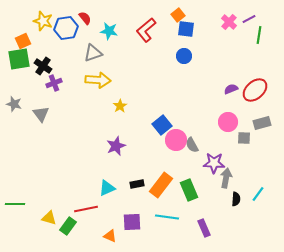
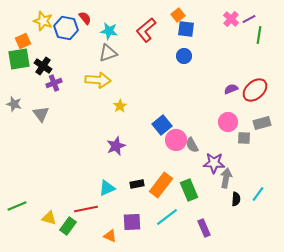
pink cross at (229, 22): moved 2 px right, 3 px up
blue hexagon at (66, 28): rotated 20 degrees clockwise
gray triangle at (93, 53): moved 15 px right
green line at (15, 204): moved 2 px right, 2 px down; rotated 24 degrees counterclockwise
cyan line at (167, 217): rotated 45 degrees counterclockwise
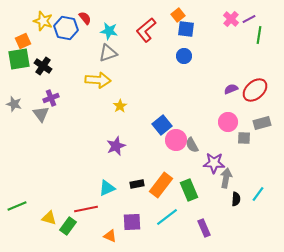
purple cross at (54, 83): moved 3 px left, 15 px down
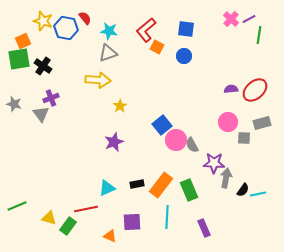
orange square at (178, 15): moved 21 px left, 32 px down; rotated 24 degrees counterclockwise
purple semicircle at (231, 89): rotated 16 degrees clockwise
purple star at (116, 146): moved 2 px left, 4 px up
cyan line at (258, 194): rotated 42 degrees clockwise
black semicircle at (236, 199): moved 7 px right, 9 px up; rotated 32 degrees clockwise
cyan line at (167, 217): rotated 50 degrees counterclockwise
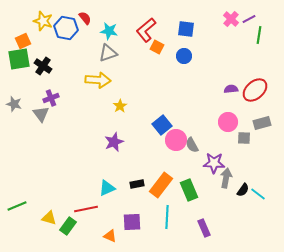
cyan line at (258, 194): rotated 49 degrees clockwise
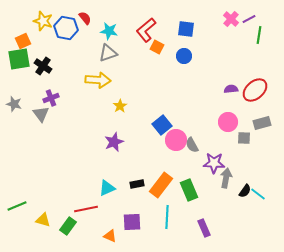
black semicircle at (243, 190): moved 2 px right, 1 px down
yellow triangle at (49, 218): moved 6 px left, 2 px down
